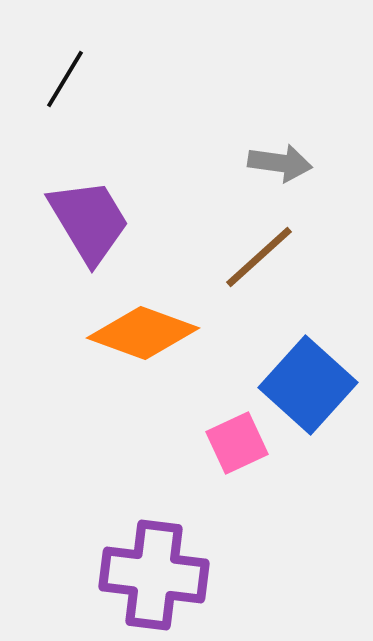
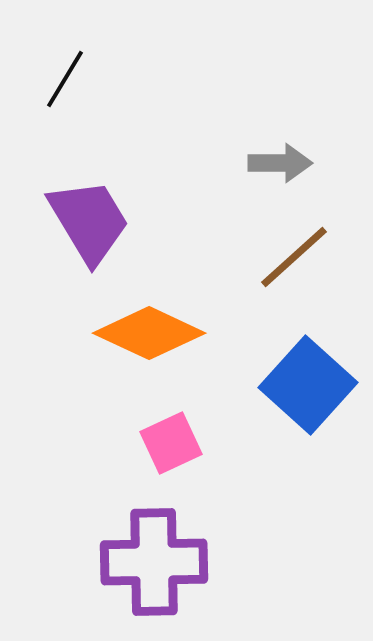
gray arrow: rotated 8 degrees counterclockwise
brown line: moved 35 px right
orange diamond: moved 6 px right; rotated 5 degrees clockwise
pink square: moved 66 px left
purple cross: moved 13 px up; rotated 8 degrees counterclockwise
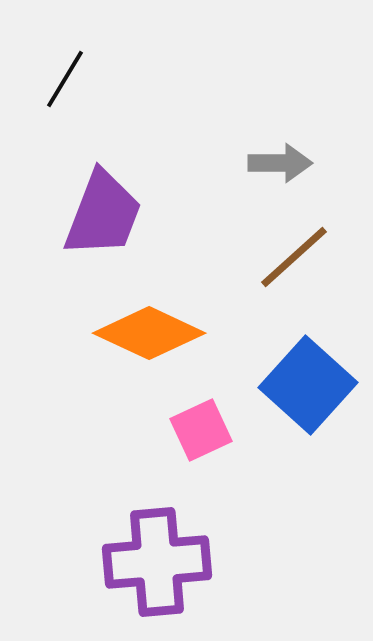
purple trapezoid: moved 14 px right, 7 px up; rotated 52 degrees clockwise
pink square: moved 30 px right, 13 px up
purple cross: moved 3 px right; rotated 4 degrees counterclockwise
